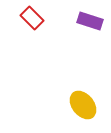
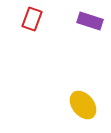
red rectangle: moved 1 px down; rotated 65 degrees clockwise
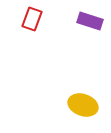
yellow ellipse: rotated 32 degrees counterclockwise
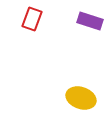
yellow ellipse: moved 2 px left, 7 px up
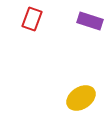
yellow ellipse: rotated 52 degrees counterclockwise
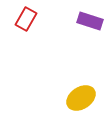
red rectangle: moved 6 px left; rotated 10 degrees clockwise
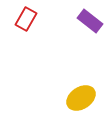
purple rectangle: rotated 20 degrees clockwise
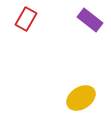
purple rectangle: moved 1 px up
